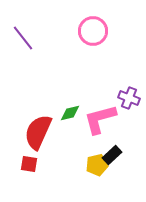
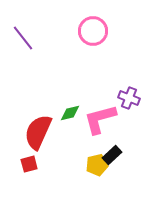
red square: rotated 24 degrees counterclockwise
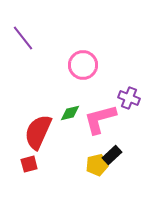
pink circle: moved 10 px left, 34 px down
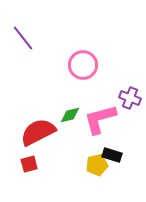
purple cross: moved 1 px right
green diamond: moved 2 px down
red semicircle: rotated 39 degrees clockwise
black rectangle: rotated 60 degrees clockwise
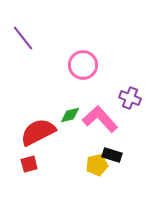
pink L-shape: rotated 63 degrees clockwise
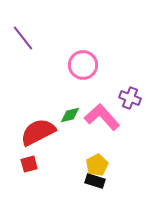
pink L-shape: moved 2 px right, 2 px up
black rectangle: moved 17 px left, 26 px down
yellow pentagon: rotated 15 degrees counterclockwise
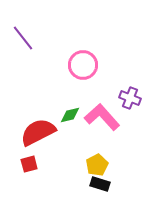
black rectangle: moved 5 px right, 3 px down
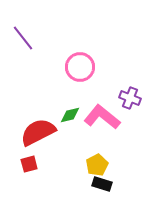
pink circle: moved 3 px left, 2 px down
pink L-shape: rotated 9 degrees counterclockwise
black rectangle: moved 2 px right
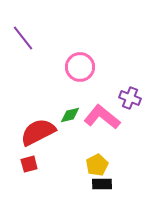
black rectangle: rotated 18 degrees counterclockwise
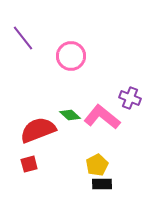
pink circle: moved 9 px left, 11 px up
green diamond: rotated 55 degrees clockwise
red semicircle: moved 2 px up; rotated 6 degrees clockwise
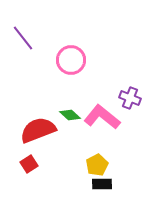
pink circle: moved 4 px down
red square: rotated 18 degrees counterclockwise
